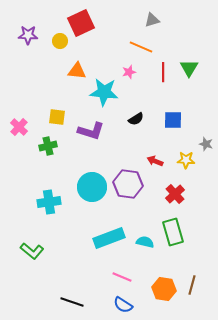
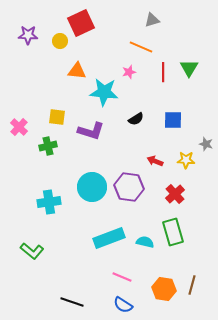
purple hexagon: moved 1 px right, 3 px down
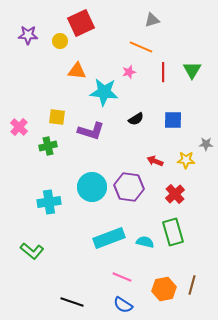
green triangle: moved 3 px right, 2 px down
gray star: rotated 16 degrees counterclockwise
orange hexagon: rotated 20 degrees counterclockwise
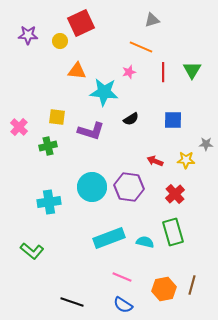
black semicircle: moved 5 px left
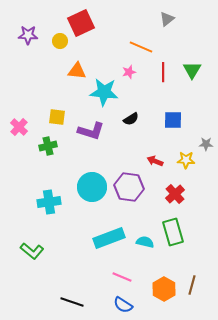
gray triangle: moved 15 px right, 1 px up; rotated 21 degrees counterclockwise
orange hexagon: rotated 20 degrees counterclockwise
